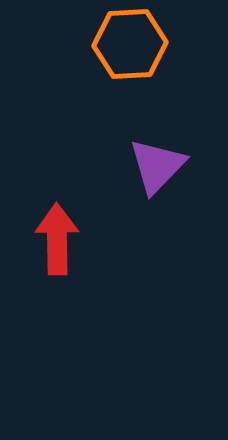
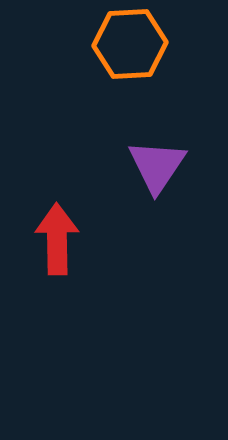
purple triangle: rotated 10 degrees counterclockwise
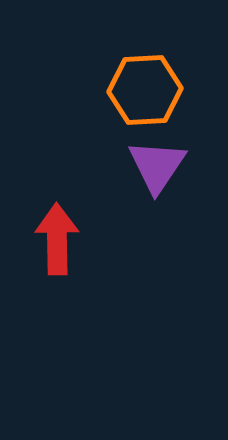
orange hexagon: moved 15 px right, 46 px down
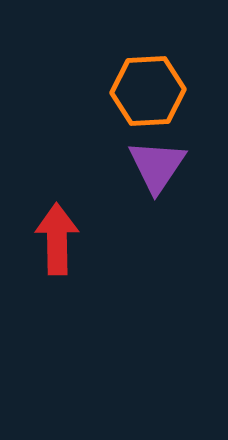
orange hexagon: moved 3 px right, 1 px down
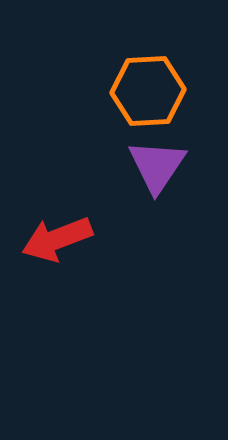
red arrow: rotated 110 degrees counterclockwise
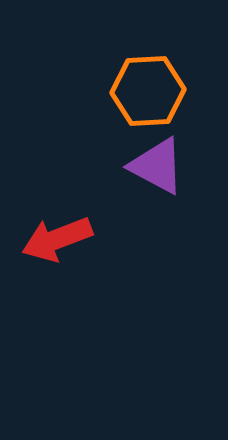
purple triangle: rotated 36 degrees counterclockwise
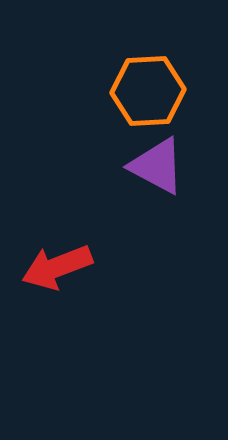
red arrow: moved 28 px down
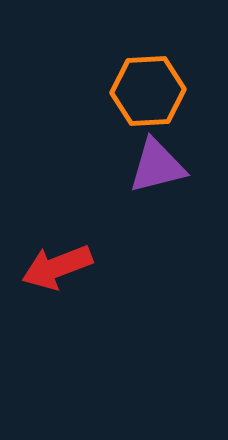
purple triangle: rotated 42 degrees counterclockwise
